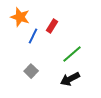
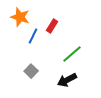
black arrow: moved 3 px left, 1 px down
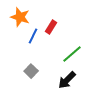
red rectangle: moved 1 px left, 1 px down
black arrow: rotated 18 degrees counterclockwise
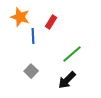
red rectangle: moved 5 px up
blue line: rotated 28 degrees counterclockwise
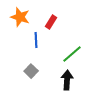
blue line: moved 3 px right, 4 px down
black arrow: rotated 138 degrees clockwise
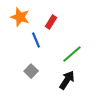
blue line: rotated 21 degrees counterclockwise
black arrow: rotated 30 degrees clockwise
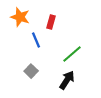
red rectangle: rotated 16 degrees counterclockwise
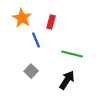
orange star: moved 2 px right, 1 px down; rotated 12 degrees clockwise
green line: rotated 55 degrees clockwise
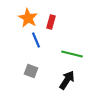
orange star: moved 6 px right
gray square: rotated 24 degrees counterclockwise
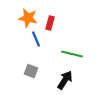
orange star: rotated 18 degrees counterclockwise
red rectangle: moved 1 px left, 1 px down
blue line: moved 1 px up
black arrow: moved 2 px left
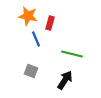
orange star: moved 2 px up
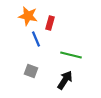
green line: moved 1 px left, 1 px down
